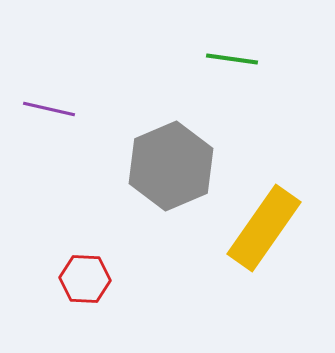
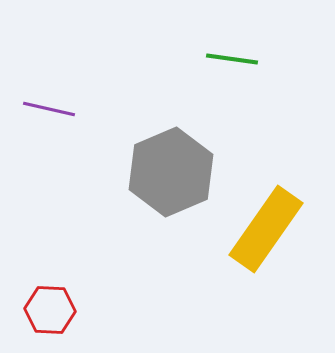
gray hexagon: moved 6 px down
yellow rectangle: moved 2 px right, 1 px down
red hexagon: moved 35 px left, 31 px down
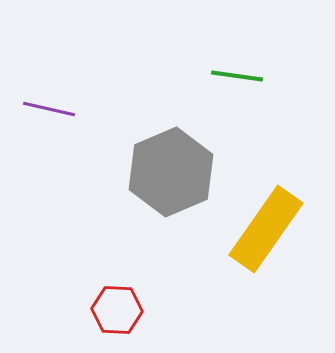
green line: moved 5 px right, 17 px down
red hexagon: moved 67 px right
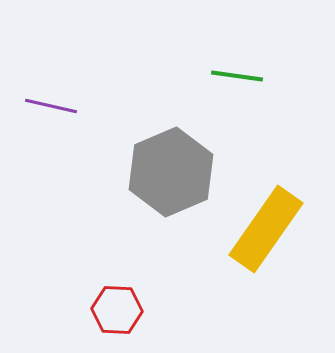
purple line: moved 2 px right, 3 px up
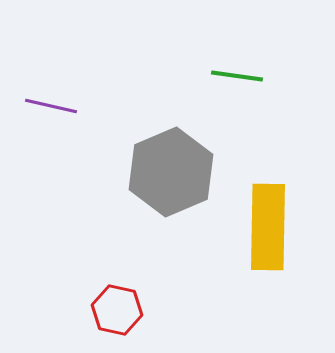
yellow rectangle: moved 2 px right, 2 px up; rotated 34 degrees counterclockwise
red hexagon: rotated 9 degrees clockwise
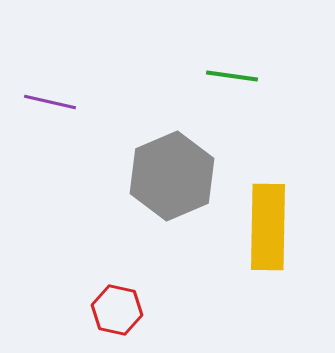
green line: moved 5 px left
purple line: moved 1 px left, 4 px up
gray hexagon: moved 1 px right, 4 px down
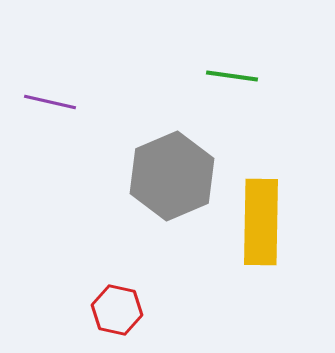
yellow rectangle: moved 7 px left, 5 px up
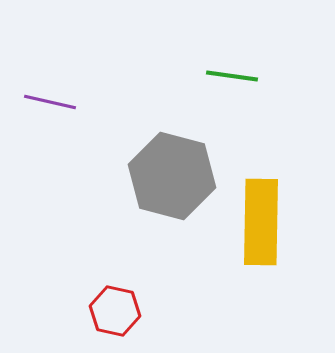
gray hexagon: rotated 22 degrees counterclockwise
red hexagon: moved 2 px left, 1 px down
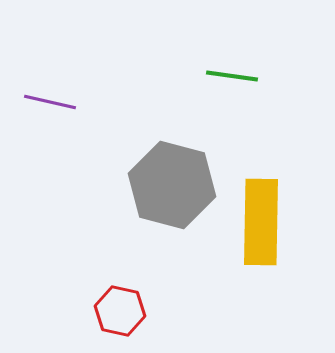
gray hexagon: moved 9 px down
red hexagon: moved 5 px right
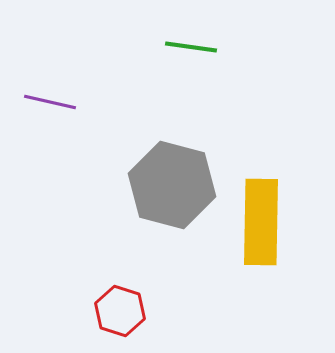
green line: moved 41 px left, 29 px up
red hexagon: rotated 6 degrees clockwise
